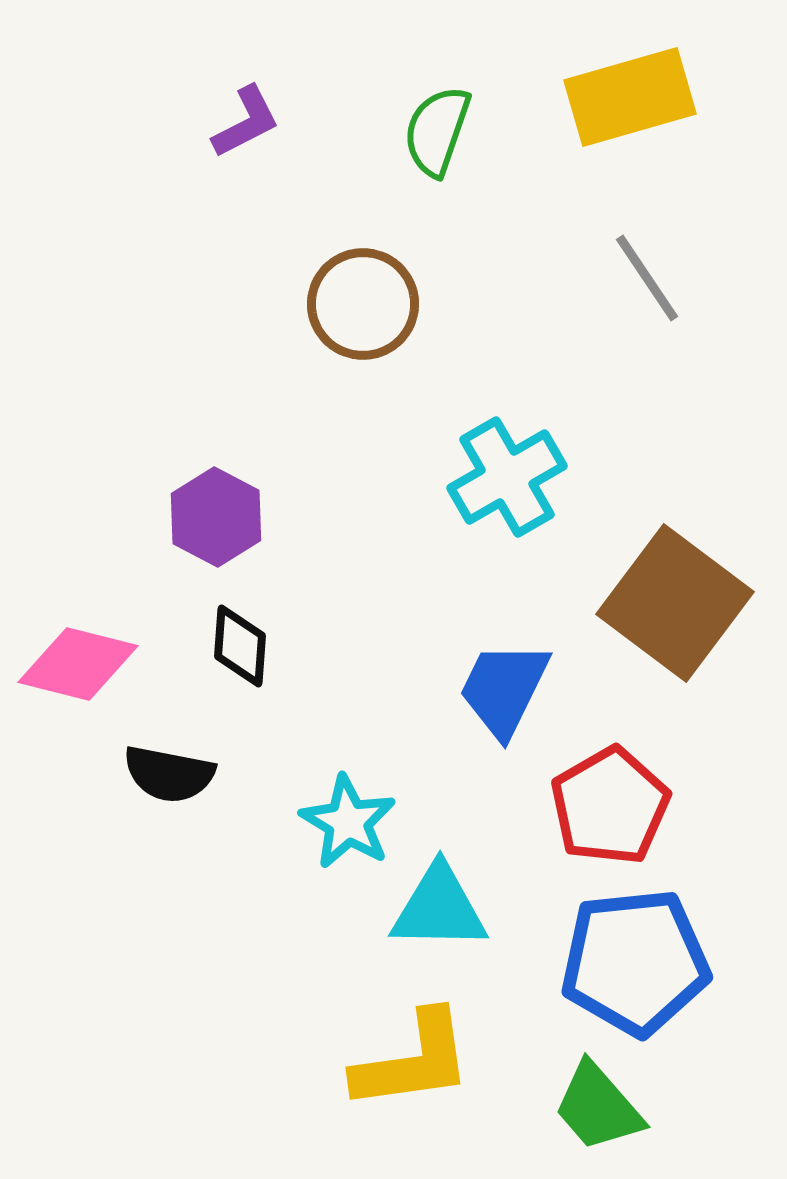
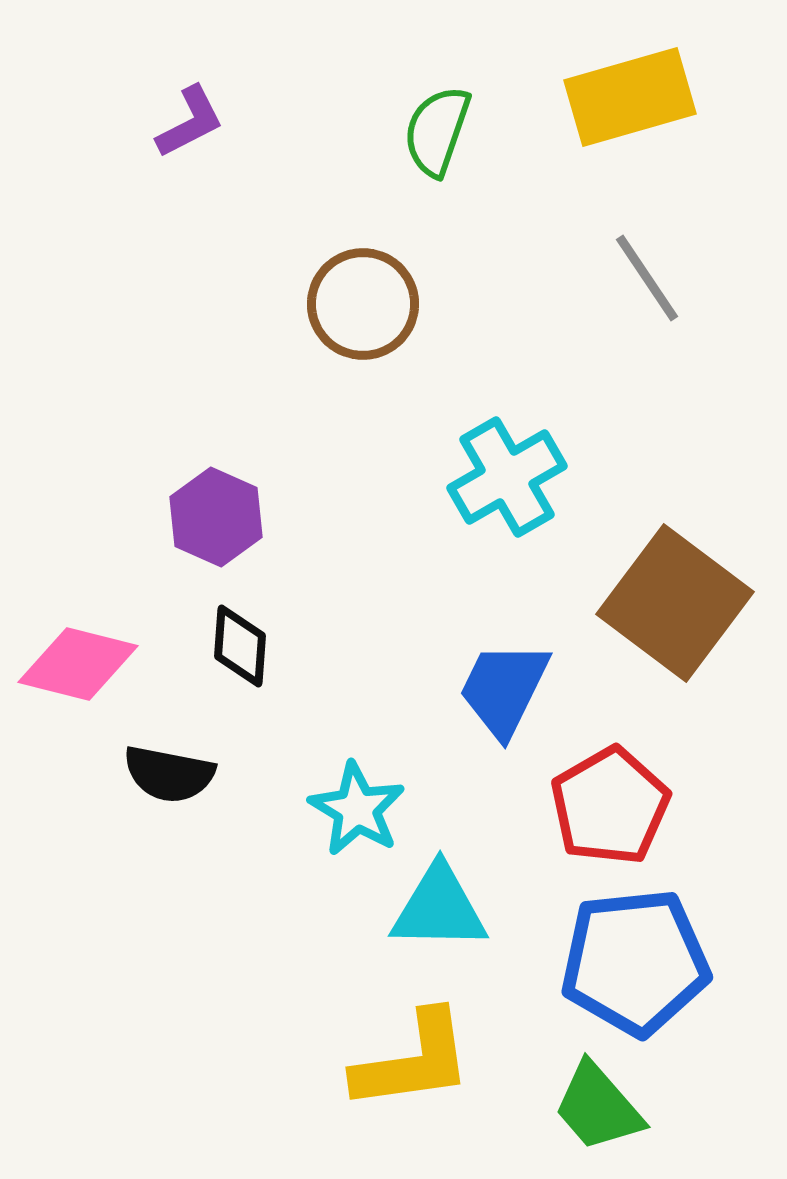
purple L-shape: moved 56 px left
purple hexagon: rotated 4 degrees counterclockwise
cyan star: moved 9 px right, 13 px up
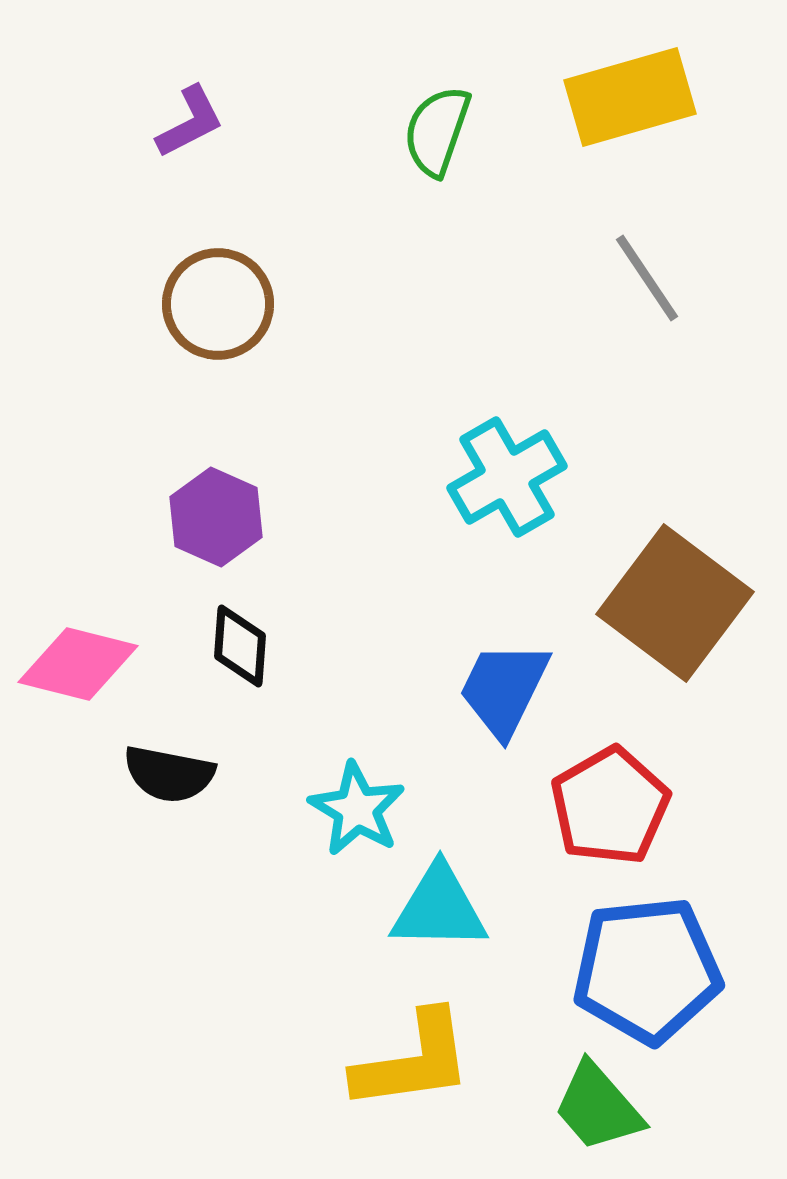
brown circle: moved 145 px left
blue pentagon: moved 12 px right, 8 px down
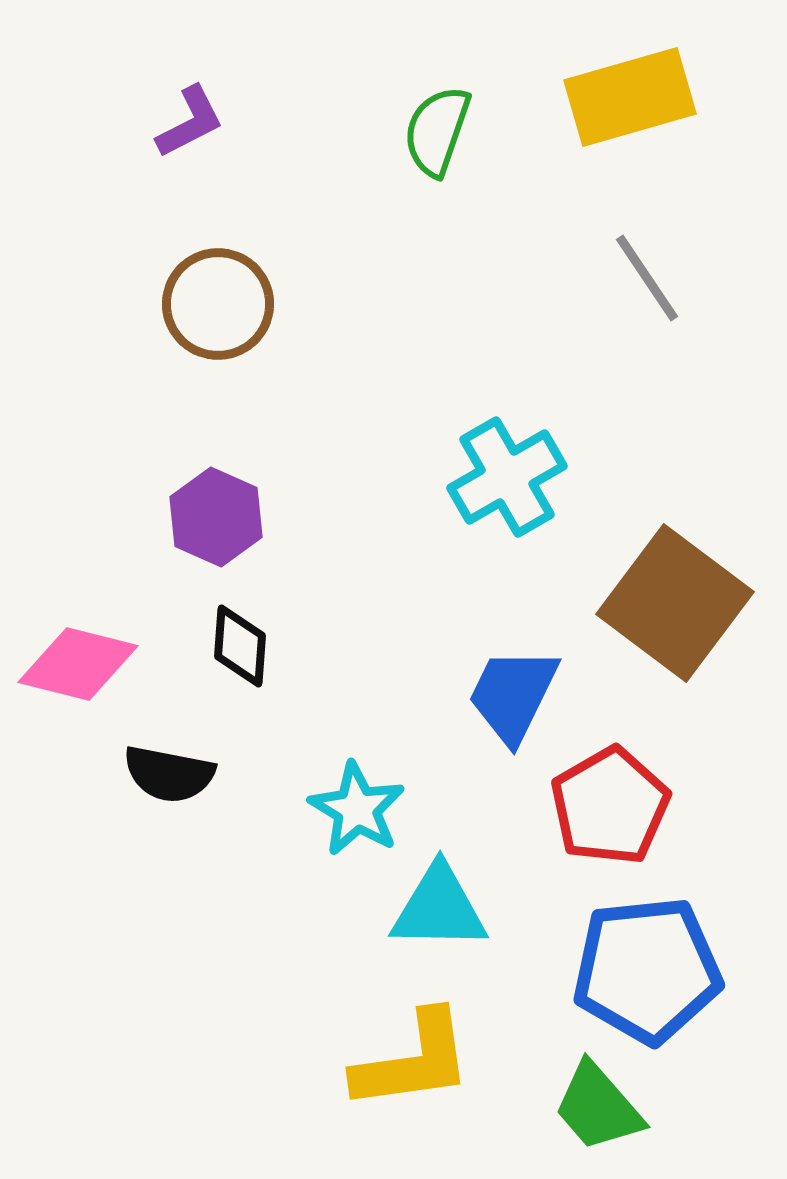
blue trapezoid: moved 9 px right, 6 px down
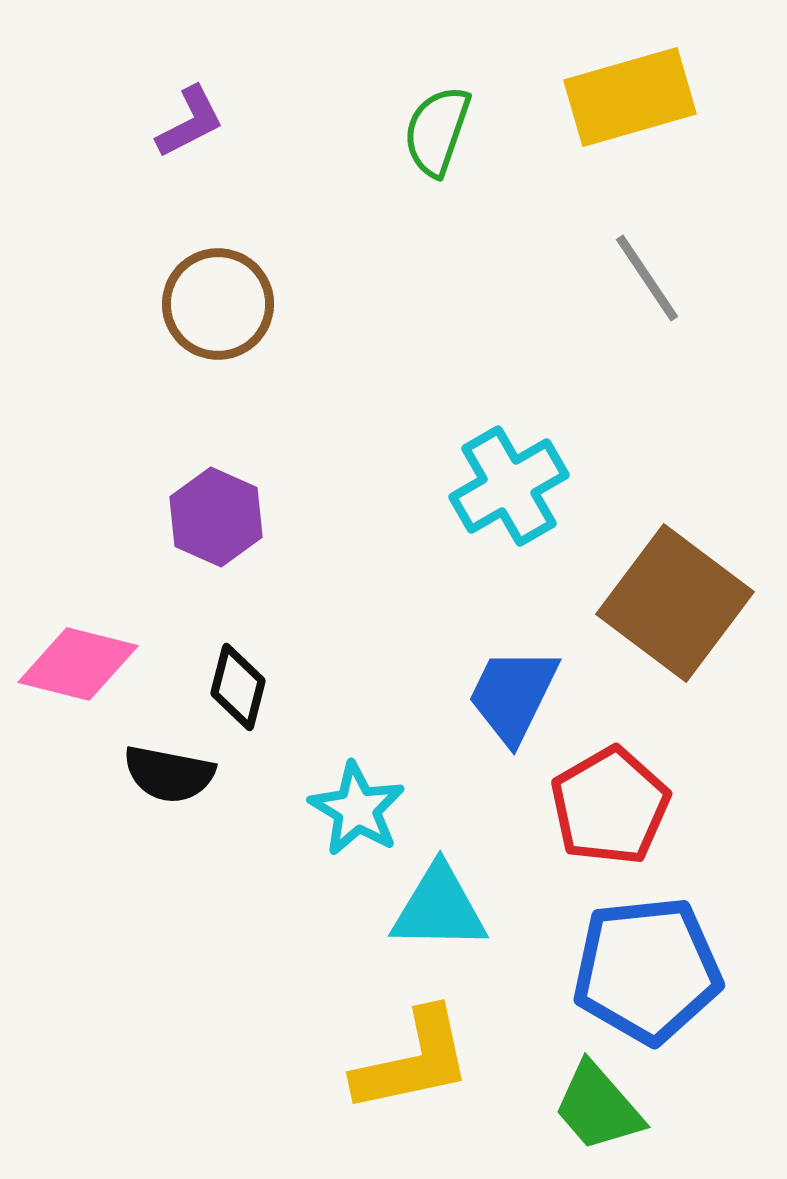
cyan cross: moved 2 px right, 9 px down
black diamond: moved 2 px left, 41 px down; rotated 10 degrees clockwise
yellow L-shape: rotated 4 degrees counterclockwise
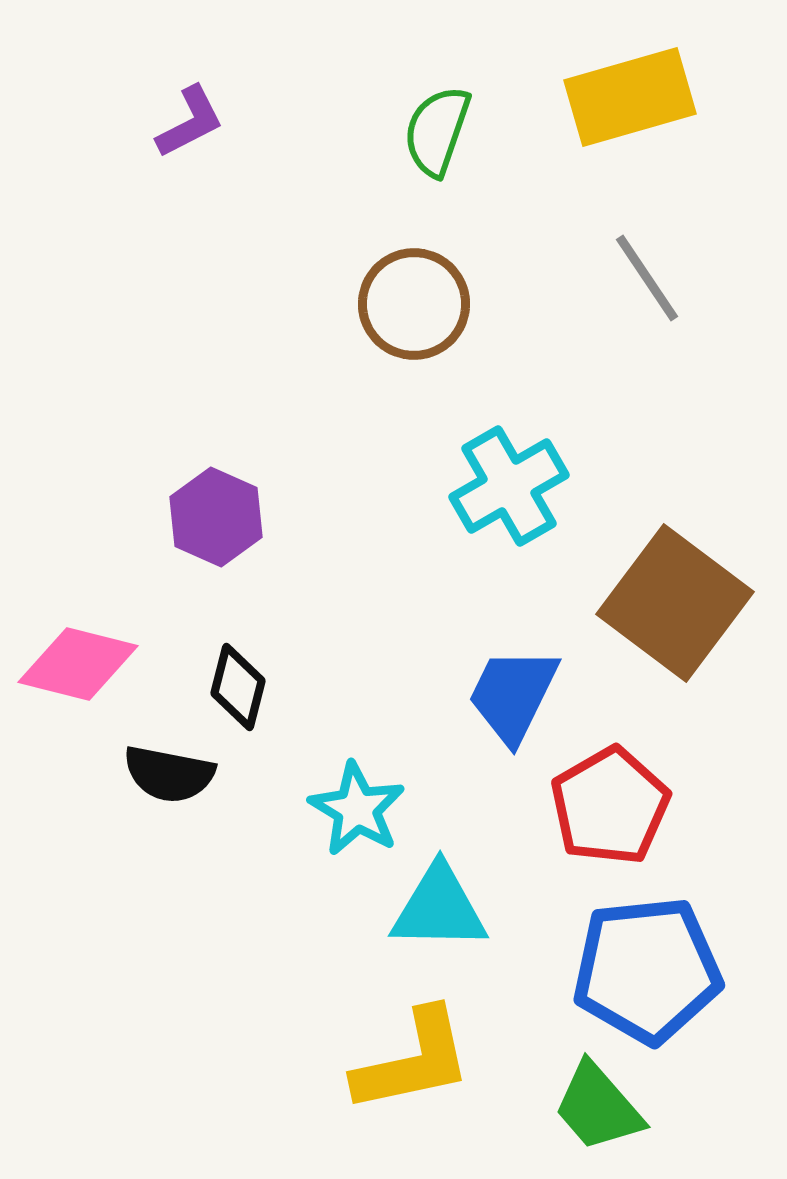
brown circle: moved 196 px right
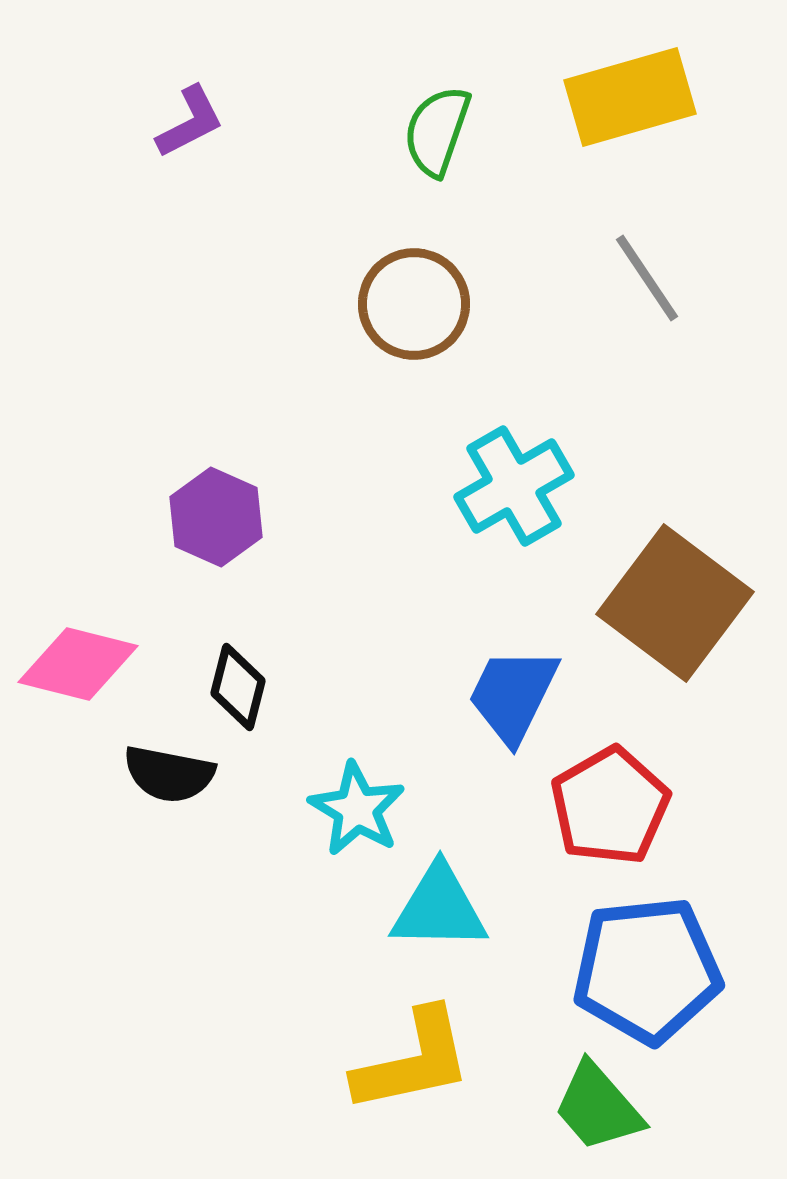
cyan cross: moved 5 px right
